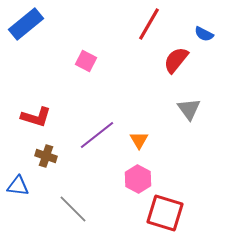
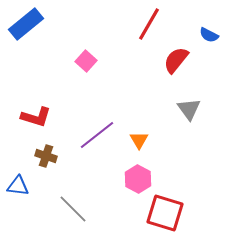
blue semicircle: moved 5 px right, 1 px down
pink square: rotated 15 degrees clockwise
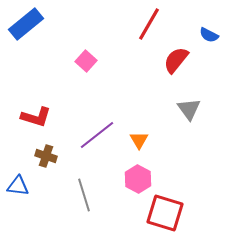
gray line: moved 11 px right, 14 px up; rotated 28 degrees clockwise
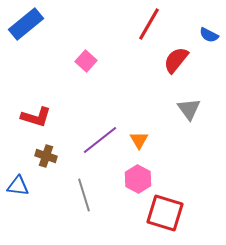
purple line: moved 3 px right, 5 px down
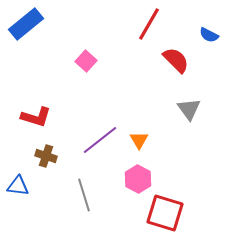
red semicircle: rotated 96 degrees clockwise
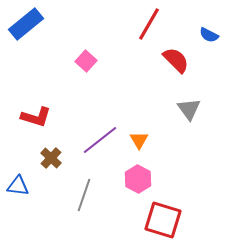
brown cross: moved 5 px right, 2 px down; rotated 25 degrees clockwise
gray line: rotated 36 degrees clockwise
red square: moved 2 px left, 7 px down
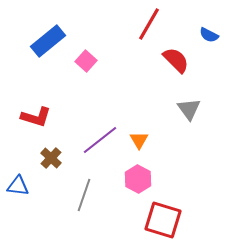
blue rectangle: moved 22 px right, 17 px down
